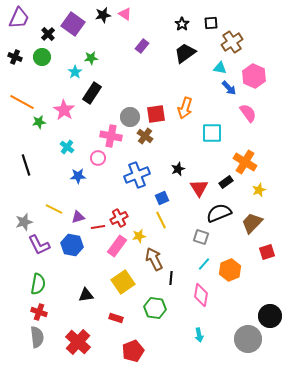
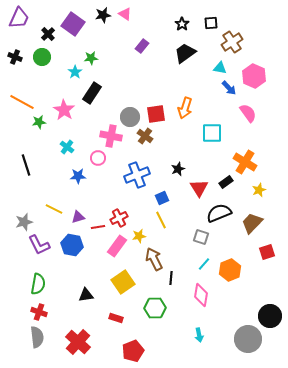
green hexagon at (155, 308): rotated 10 degrees counterclockwise
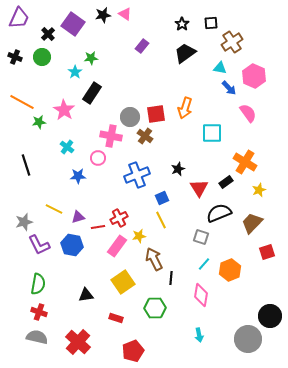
gray semicircle at (37, 337): rotated 70 degrees counterclockwise
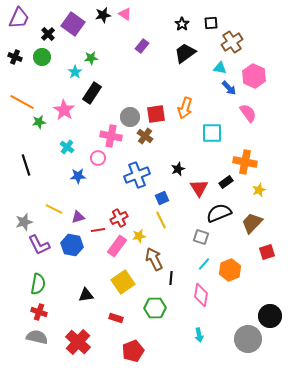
orange cross at (245, 162): rotated 20 degrees counterclockwise
red line at (98, 227): moved 3 px down
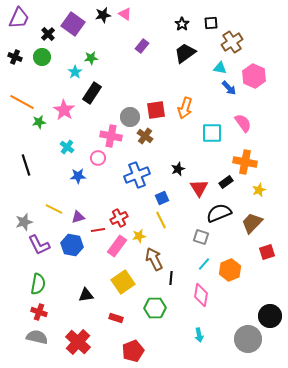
pink semicircle at (248, 113): moved 5 px left, 10 px down
red square at (156, 114): moved 4 px up
